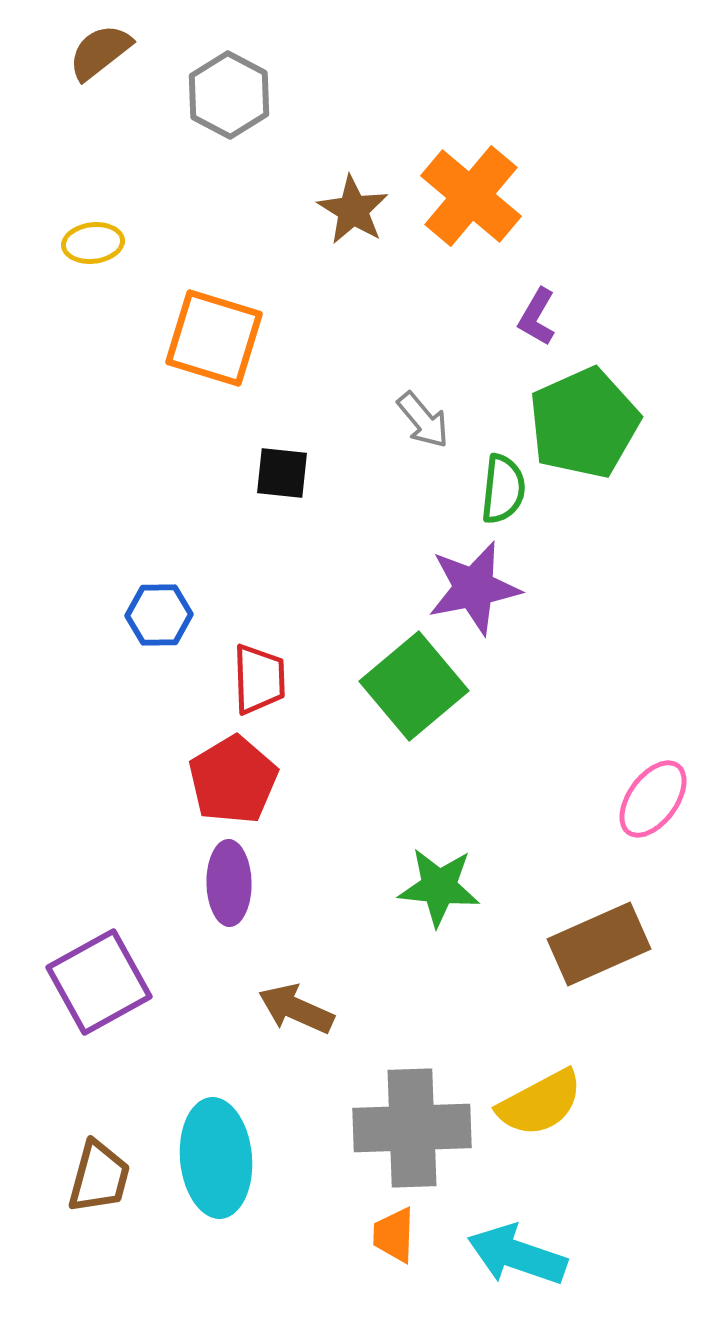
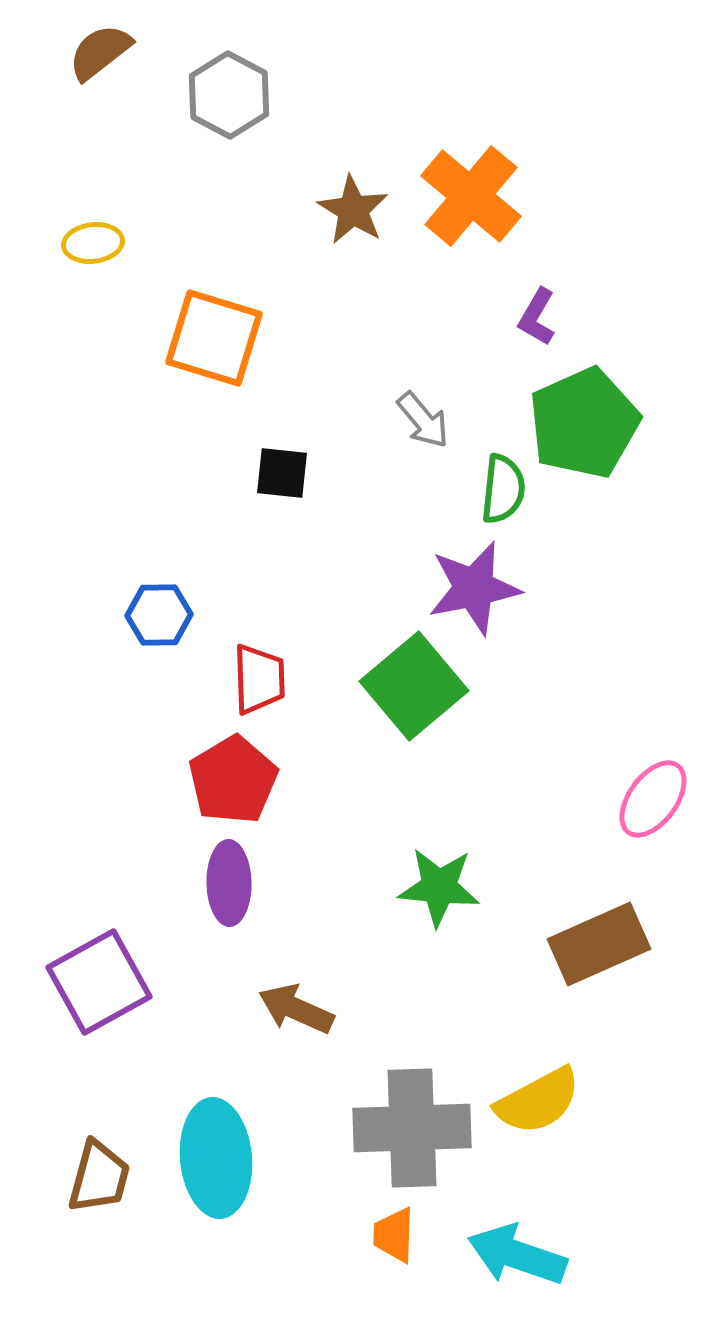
yellow semicircle: moved 2 px left, 2 px up
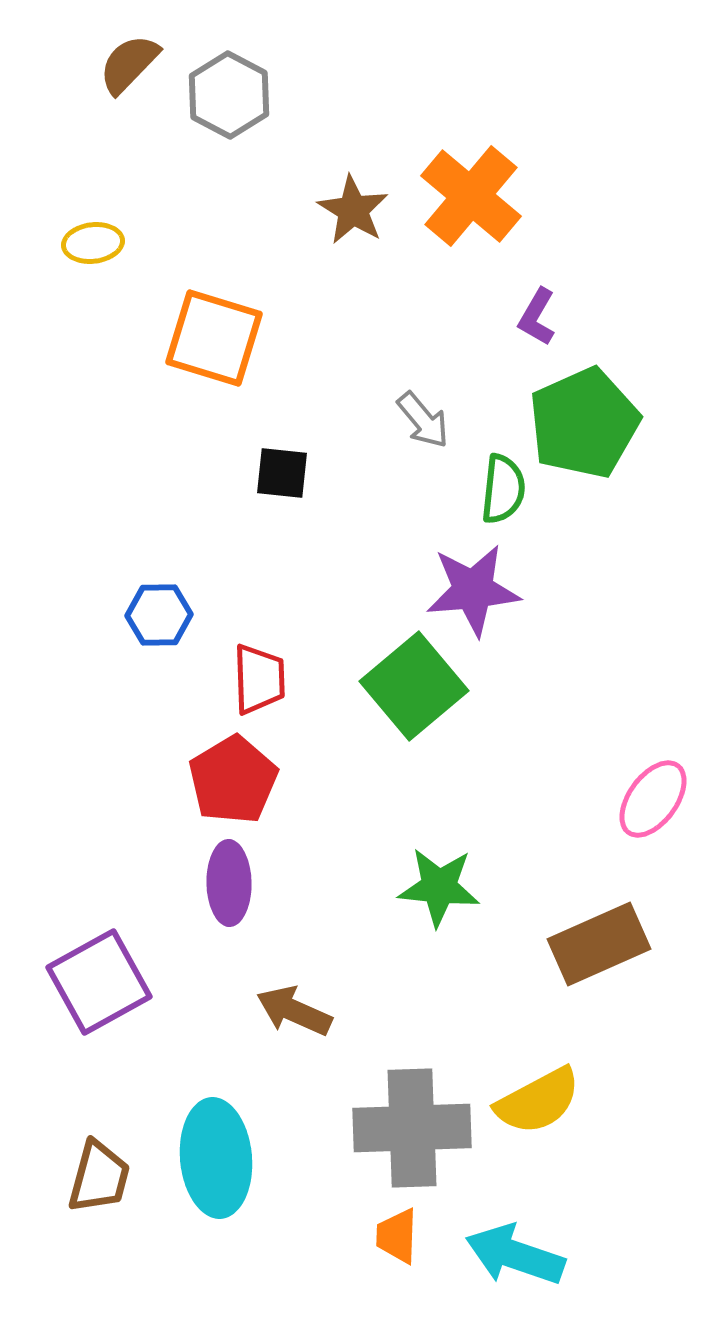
brown semicircle: moved 29 px right, 12 px down; rotated 8 degrees counterclockwise
purple star: moved 1 px left, 2 px down; rotated 6 degrees clockwise
brown arrow: moved 2 px left, 2 px down
orange trapezoid: moved 3 px right, 1 px down
cyan arrow: moved 2 px left
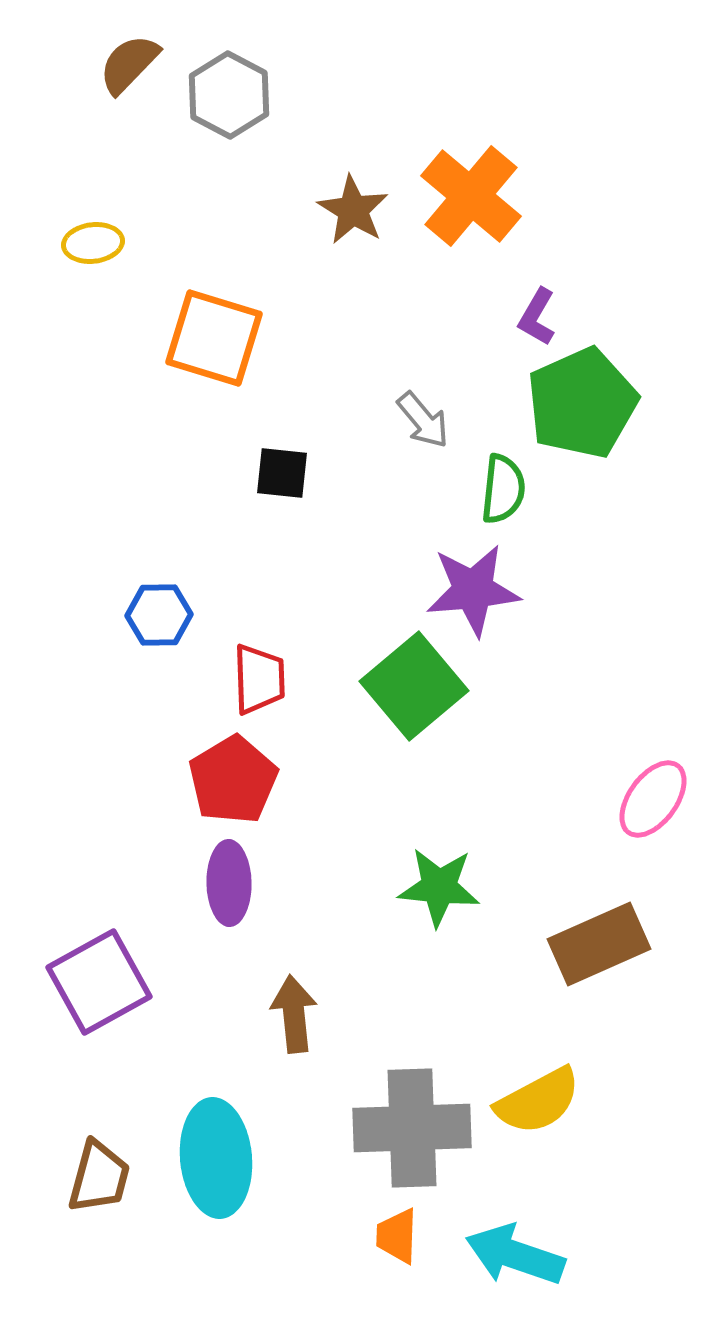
green pentagon: moved 2 px left, 20 px up
brown arrow: moved 3 px down; rotated 60 degrees clockwise
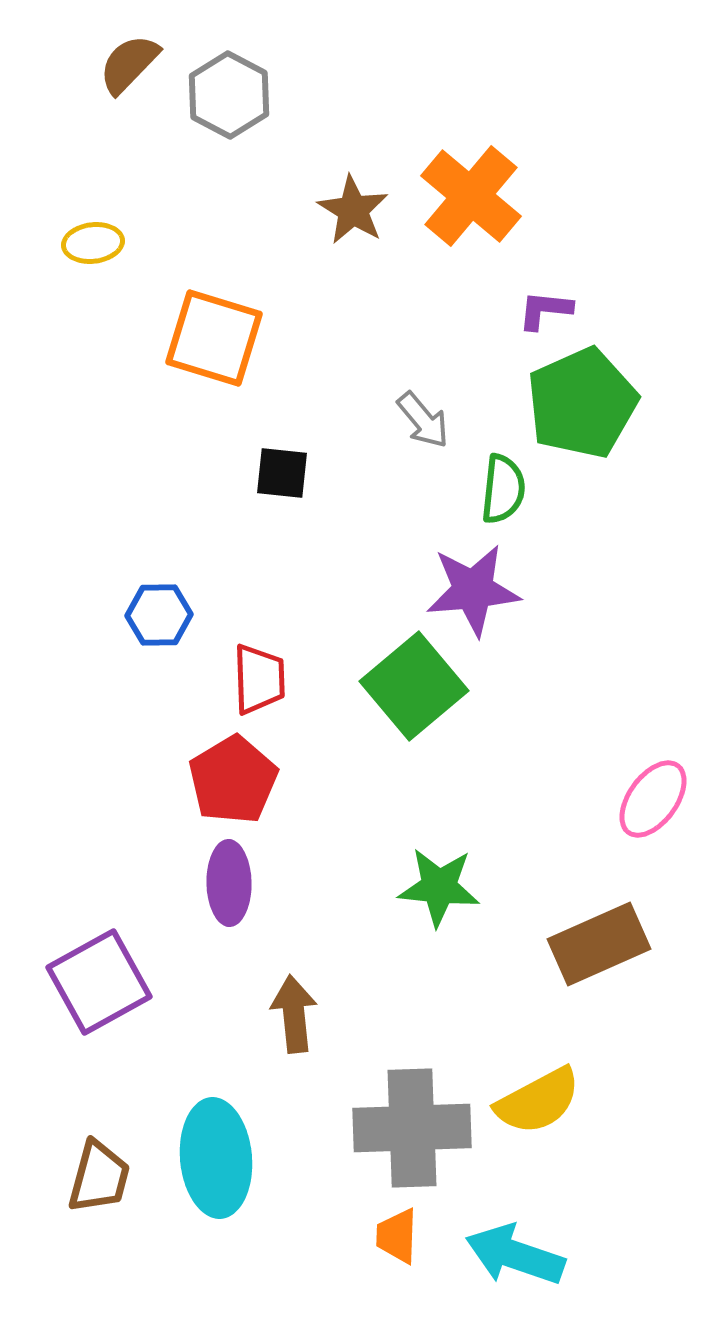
purple L-shape: moved 8 px right, 7 px up; rotated 66 degrees clockwise
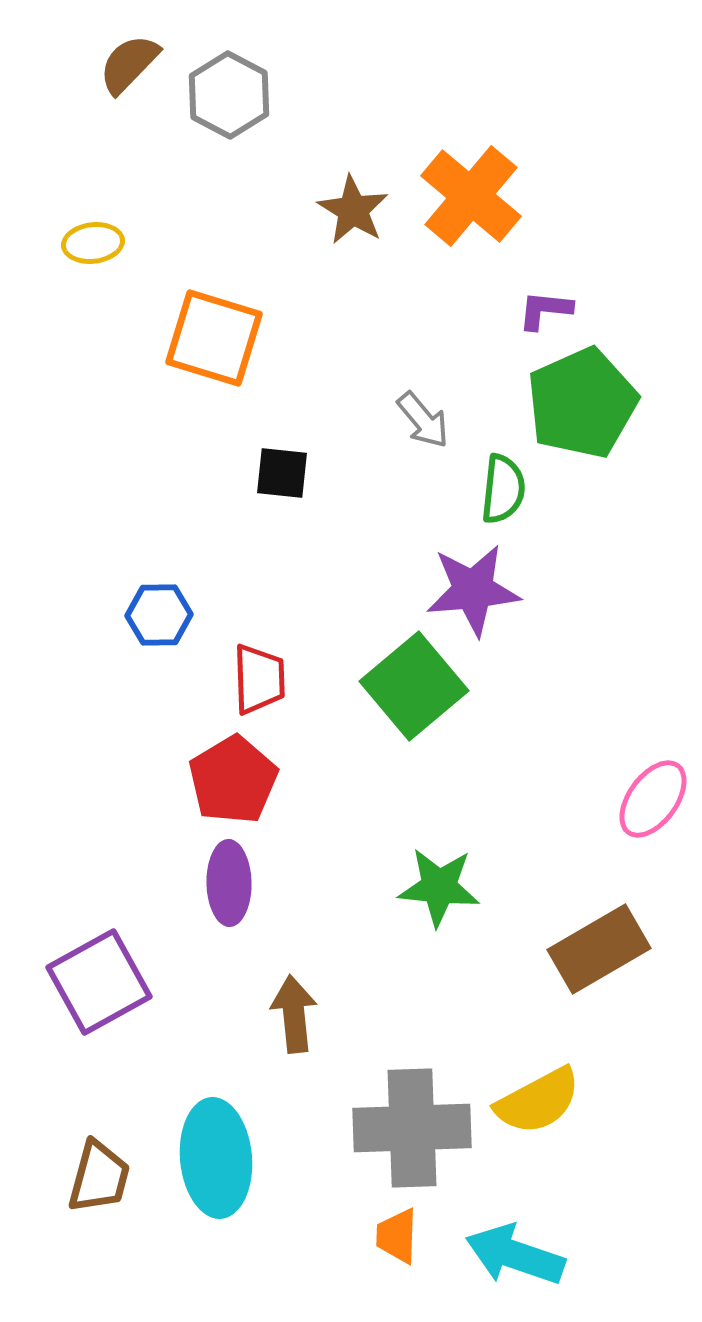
brown rectangle: moved 5 px down; rotated 6 degrees counterclockwise
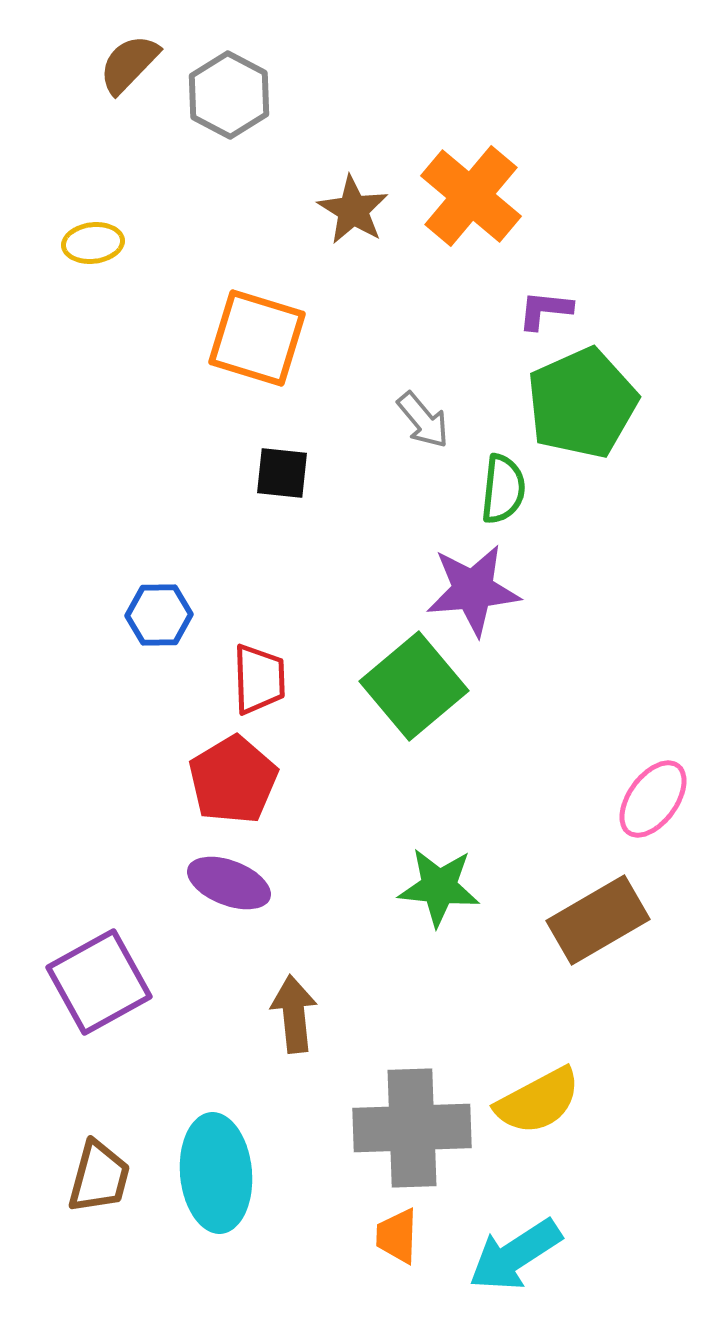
orange square: moved 43 px right
purple ellipse: rotated 68 degrees counterclockwise
brown rectangle: moved 1 px left, 29 px up
cyan ellipse: moved 15 px down
cyan arrow: rotated 52 degrees counterclockwise
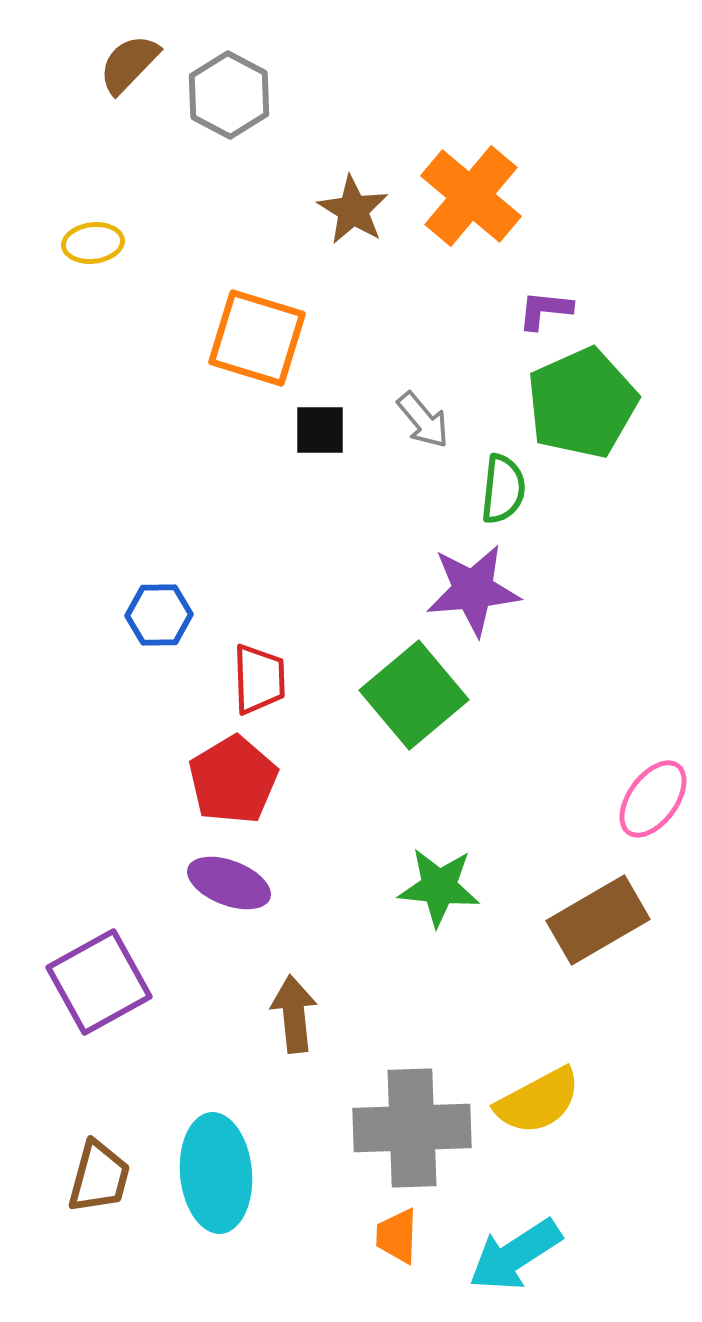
black square: moved 38 px right, 43 px up; rotated 6 degrees counterclockwise
green square: moved 9 px down
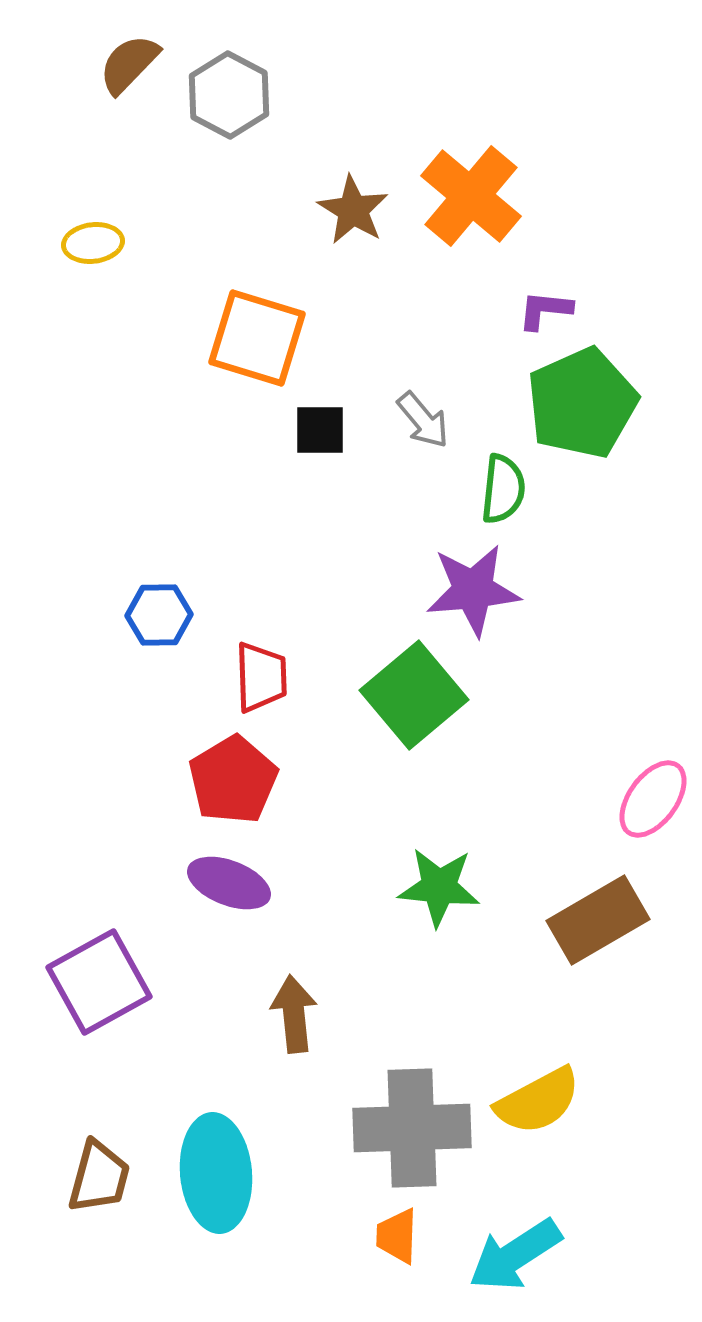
red trapezoid: moved 2 px right, 2 px up
